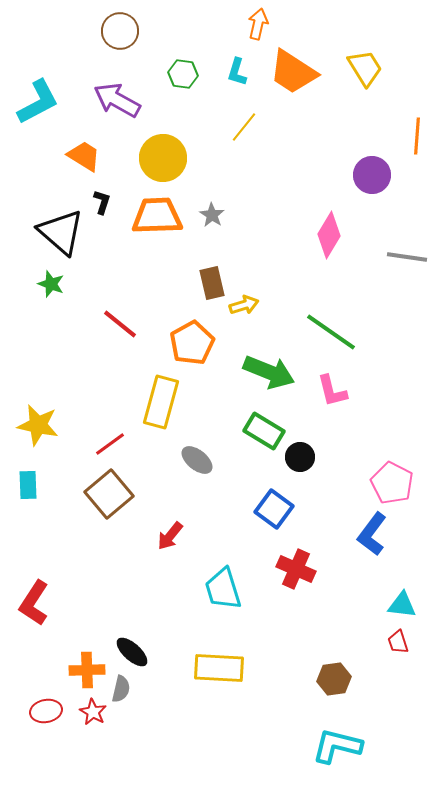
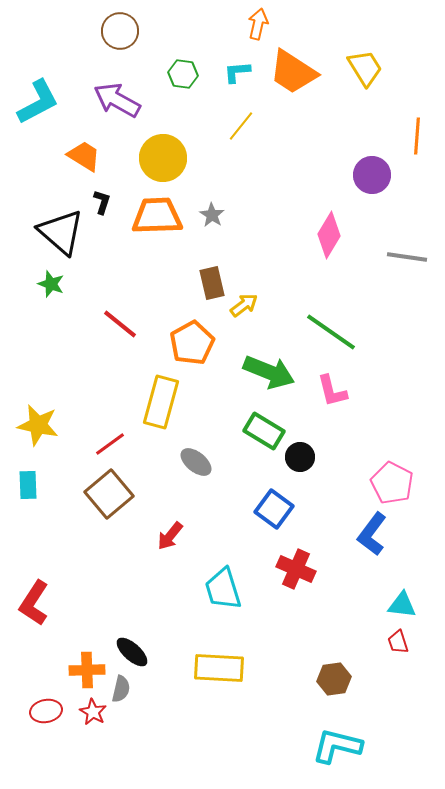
cyan L-shape at (237, 72): rotated 68 degrees clockwise
yellow line at (244, 127): moved 3 px left, 1 px up
yellow arrow at (244, 305): rotated 20 degrees counterclockwise
gray ellipse at (197, 460): moved 1 px left, 2 px down
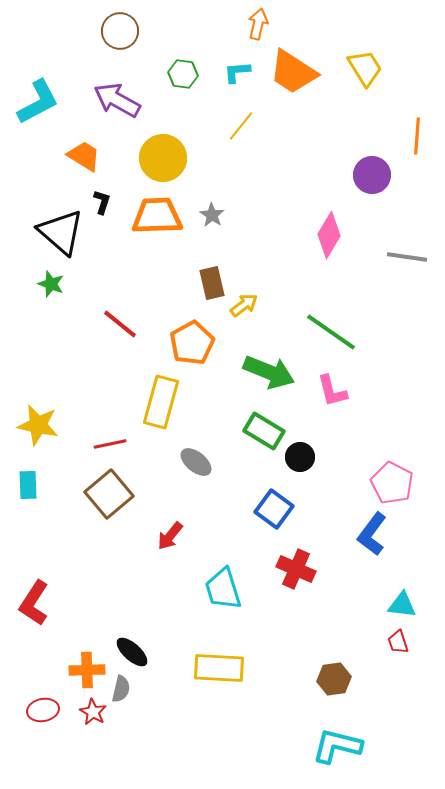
red line at (110, 444): rotated 24 degrees clockwise
red ellipse at (46, 711): moved 3 px left, 1 px up
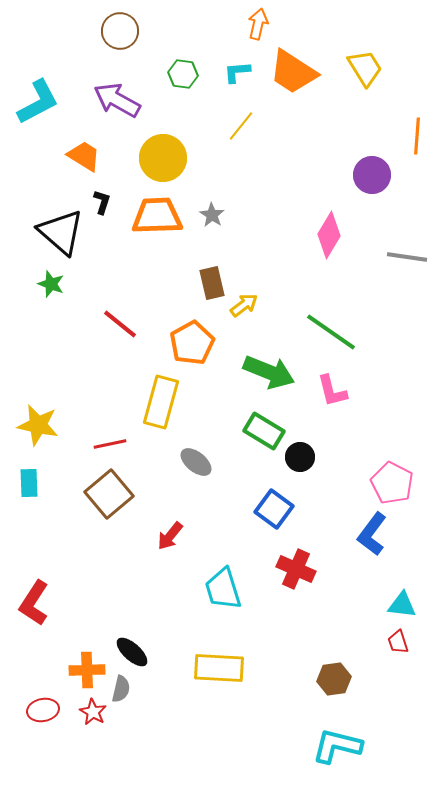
cyan rectangle at (28, 485): moved 1 px right, 2 px up
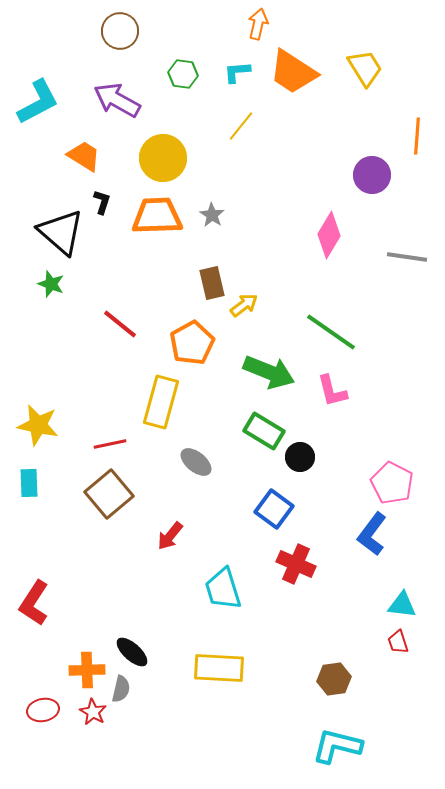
red cross at (296, 569): moved 5 px up
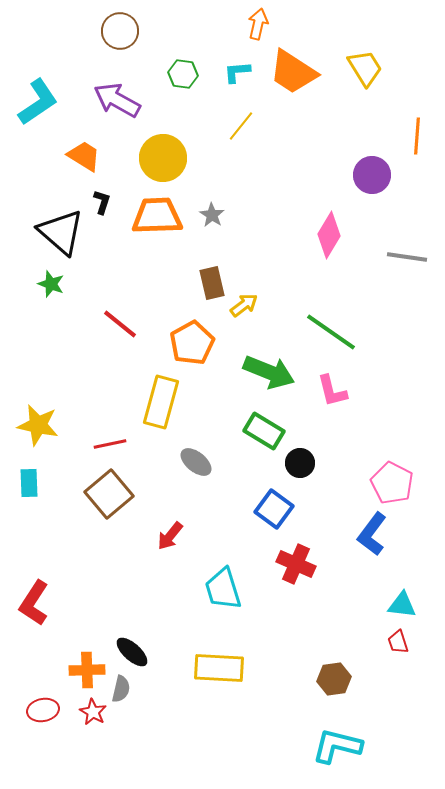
cyan L-shape at (38, 102): rotated 6 degrees counterclockwise
black circle at (300, 457): moved 6 px down
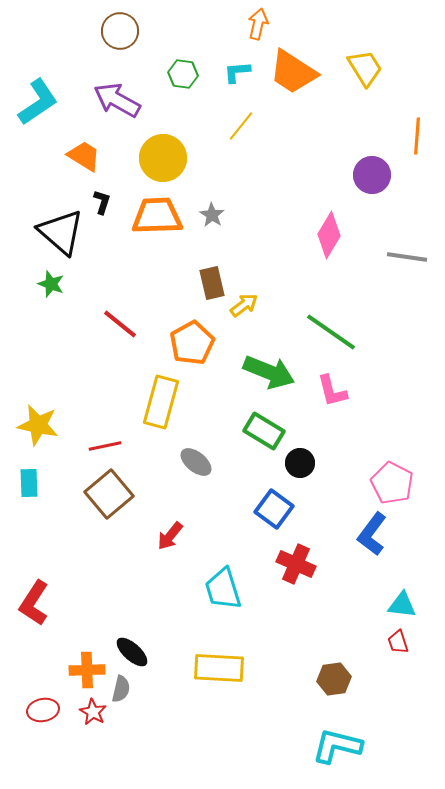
red line at (110, 444): moved 5 px left, 2 px down
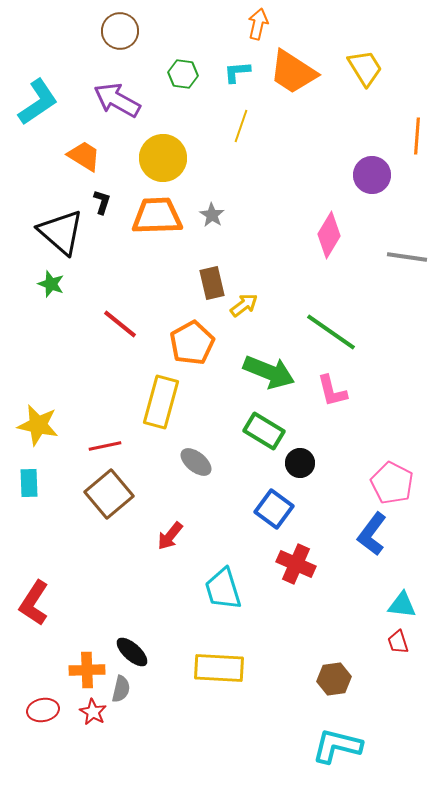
yellow line at (241, 126): rotated 20 degrees counterclockwise
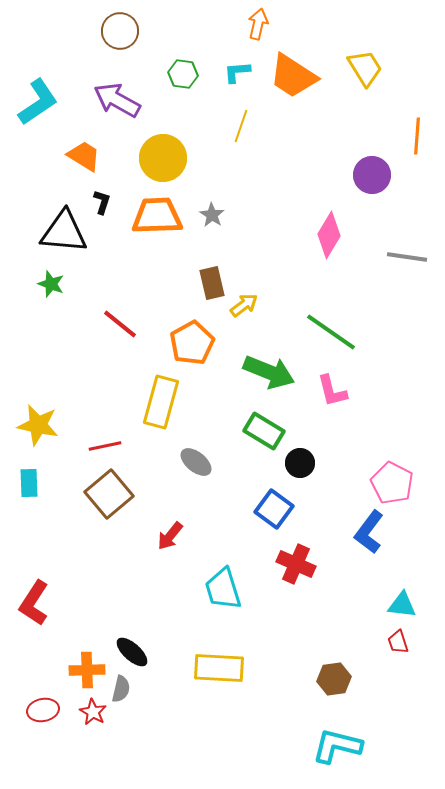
orange trapezoid at (293, 72): moved 4 px down
black triangle at (61, 232): moved 3 px right; rotated 36 degrees counterclockwise
blue L-shape at (372, 534): moved 3 px left, 2 px up
